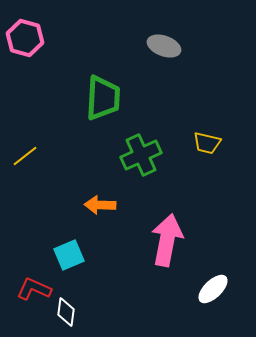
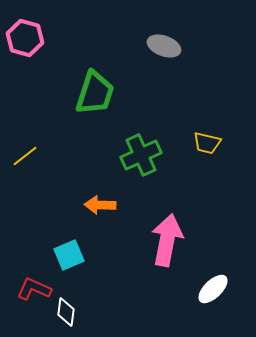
green trapezoid: moved 8 px left, 5 px up; rotated 15 degrees clockwise
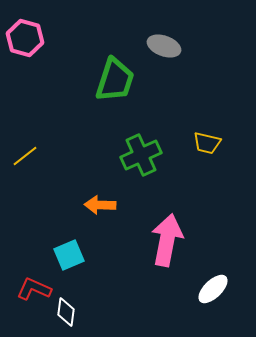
green trapezoid: moved 20 px right, 13 px up
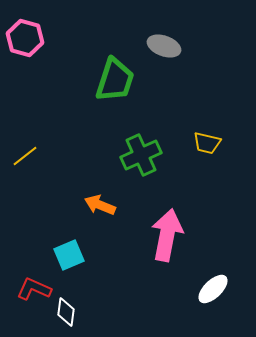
orange arrow: rotated 20 degrees clockwise
pink arrow: moved 5 px up
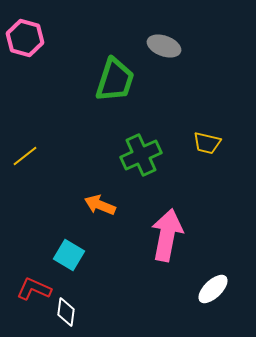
cyan square: rotated 36 degrees counterclockwise
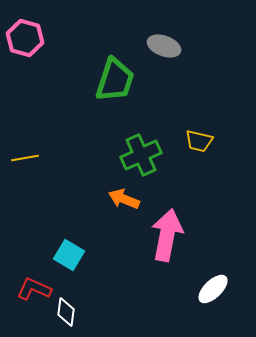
yellow trapezoid: moved 8 px left, 2 px up
yellow line: moved 2 px down; rotated 28 degrees clockwise
orange arrow: moved 24 px right, 6 px up
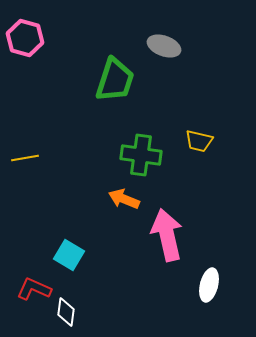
green cross: rotated 33 degrees clockwise
pink arrow: rotated 24 degrees counterclockwise
white ellipse: moved 4 px left, 4 px up; rotated 32 degrees counterclockwise
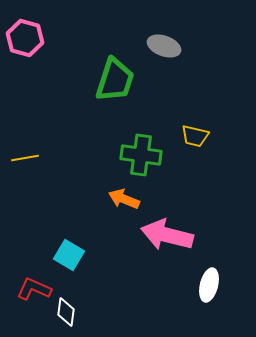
yellow trapezoid: moved 4 px left, 5 px up
pink arrow: rotated 63 degrees counterclockwise
